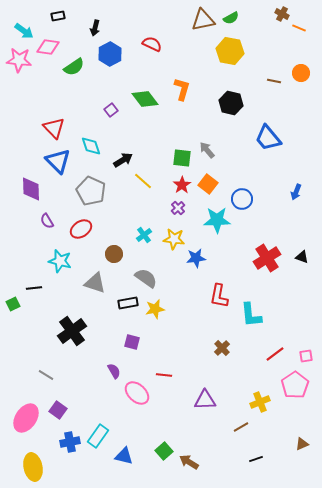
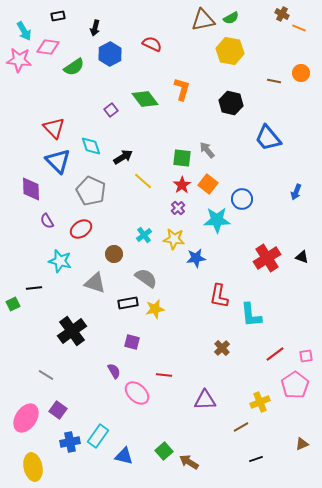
cyan arrow at (24, 31): rotated 24 degrees clockwise
black arrow at (123, 160): moved 3 px up
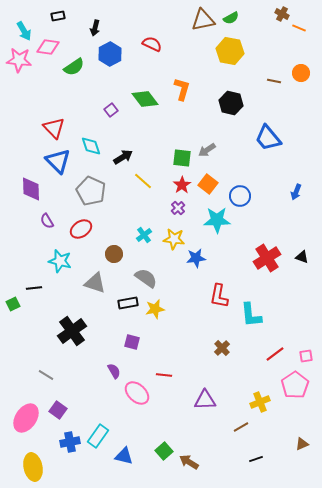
gray arrow at (207, 150): rotated 84 degrees counterclockwise
blue circle at (242, 199): moved 2 px left, 3 px up
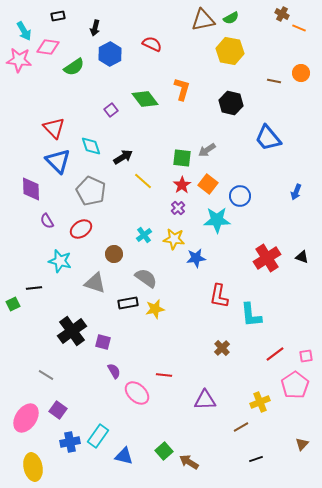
purple square at (132, 342): moved 29 px left
brown triangle at (302, 444): rotated 24 degrees counterclockwise
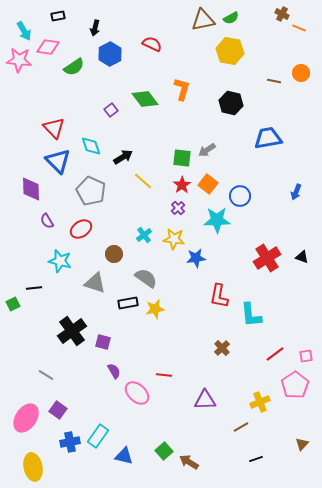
blue trapezoid at (268, 138): rotated 120 degrees clockwise
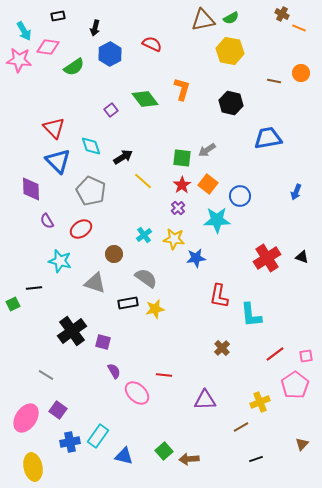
brown arrow at (189, 462): moved 3 px up; rotated 36 degrees counterclockwise
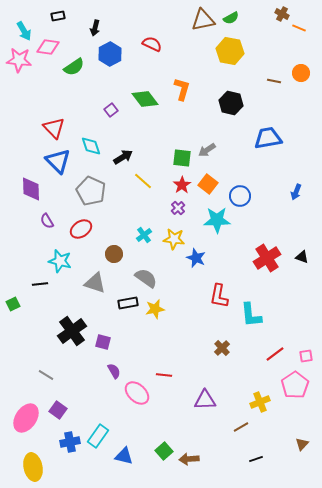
blue star at (196, 258): rotated 30 degrees clockwise
black line at (34, 288): moved 6 px right, 4 px up
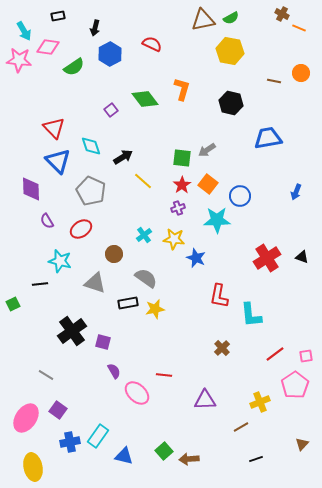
purple cross at (178, 208): rotated 24 degrees clockwise
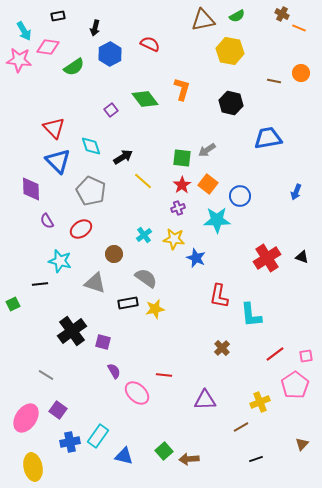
green semicircle at (231, 18): moved 6 px right, 2 px up
red semicircle at (152, 44): moved 2 px left
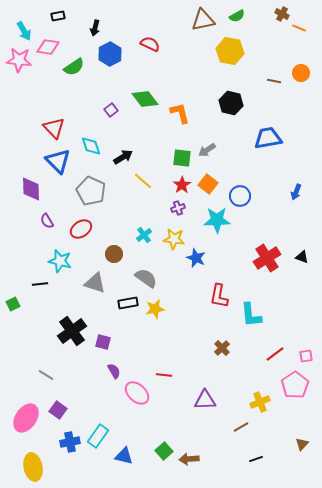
orange L-shape at (182, 89): moved 2 px left, 24 px down; rotated 30 degrees counterclockwise
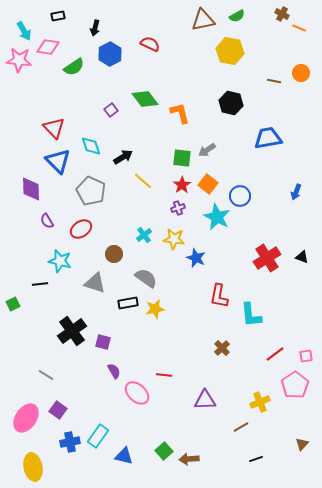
cyan star at (217, 220): moved 3 px up; rotated 28 degrees clockwise
